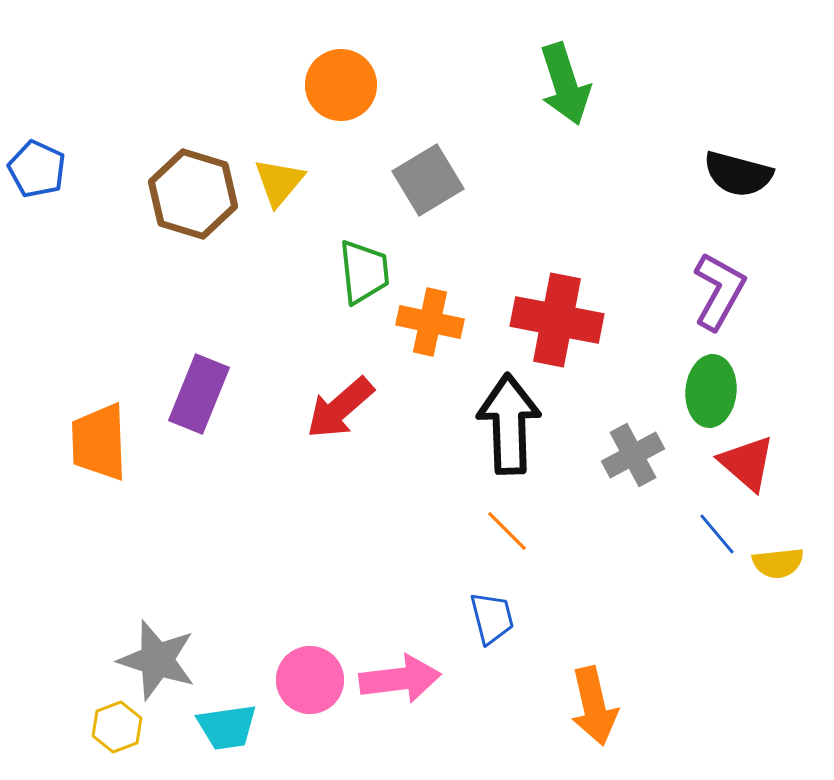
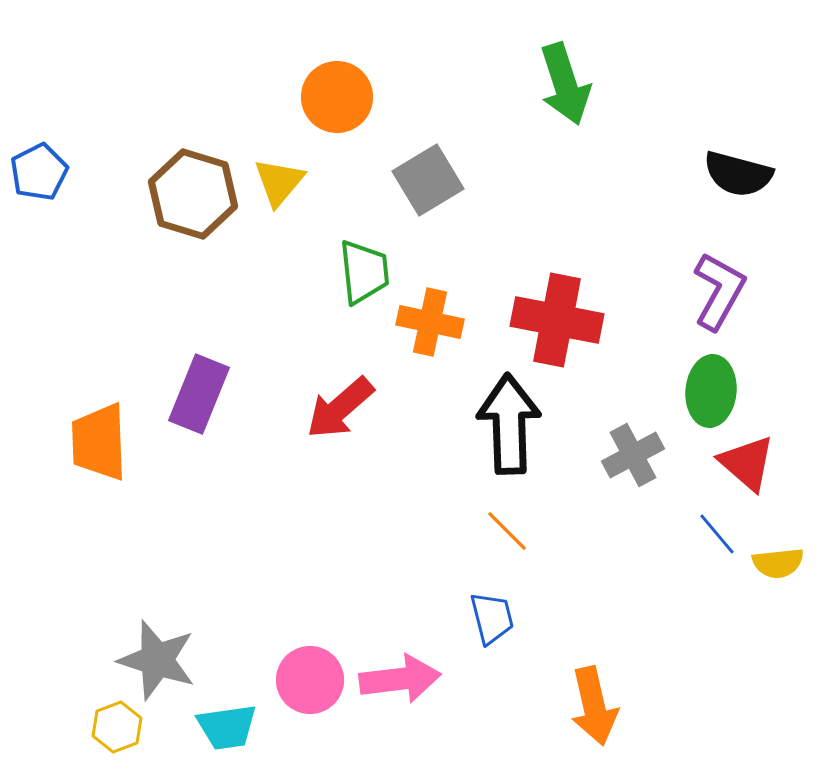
orange circle: moved 4 px left, 12 px down
blue pentagon: moved 2 px right, 3 px down; rotated 20 degrees clockwise
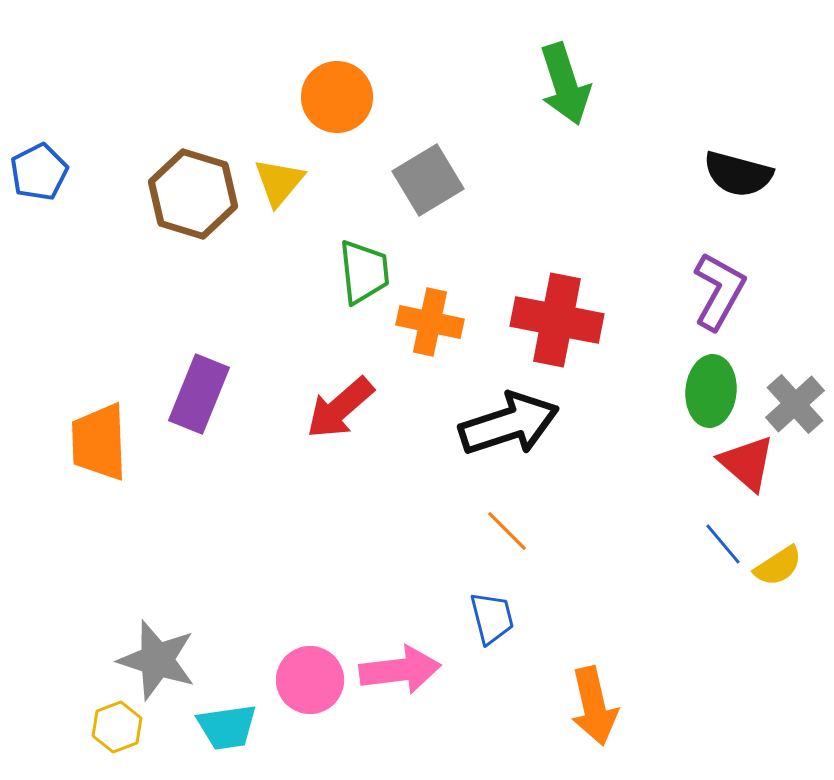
black arrow: rotated 74 degrees clockwise
gray cross: moved 162 px right, 51 px up; rotated 14 degrees counterclockwise
blue line: moved 6 px right, 10 px down
yellow semicircle: moved 3 px down; rotated 27 degrees counterclockwise
pink arrow: moved 9 px up
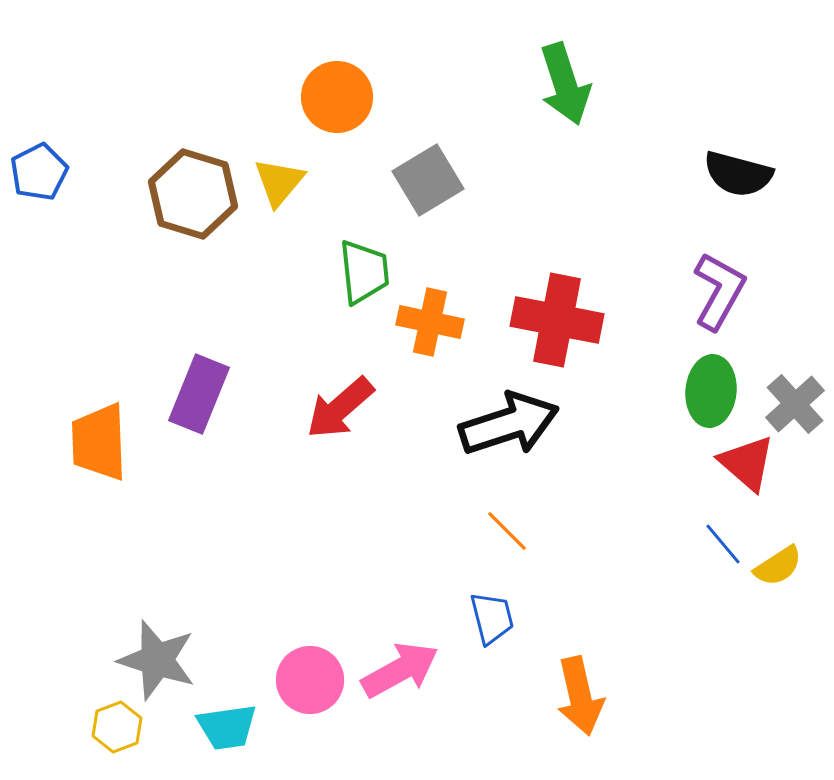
pink arrow: rotated 22 degrees counterclockwise
orange arrow: moved 14 px left, 10 px up
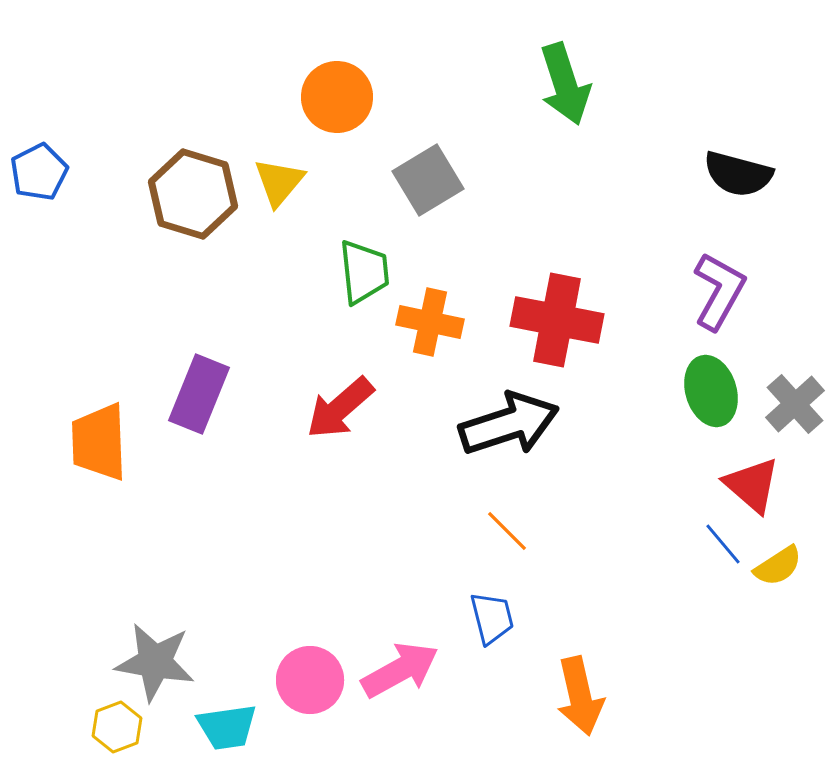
green ellipse: rotated 22 degrees counterclockwise
red triangle: moved 5 px right, 22 px down
gray star: moved 2 px left, 2 px down; rotated 8 degrees counterclockwise
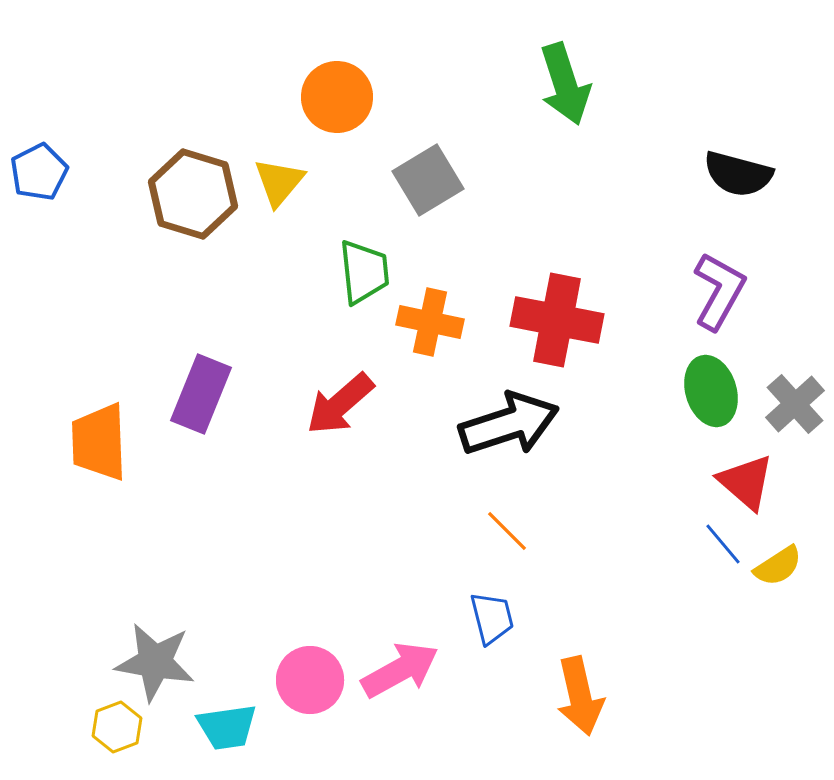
purple rectangle: moved 2 px right
red arrow: moved 4 px up
red triangle: moved 6 px left, 3 px up
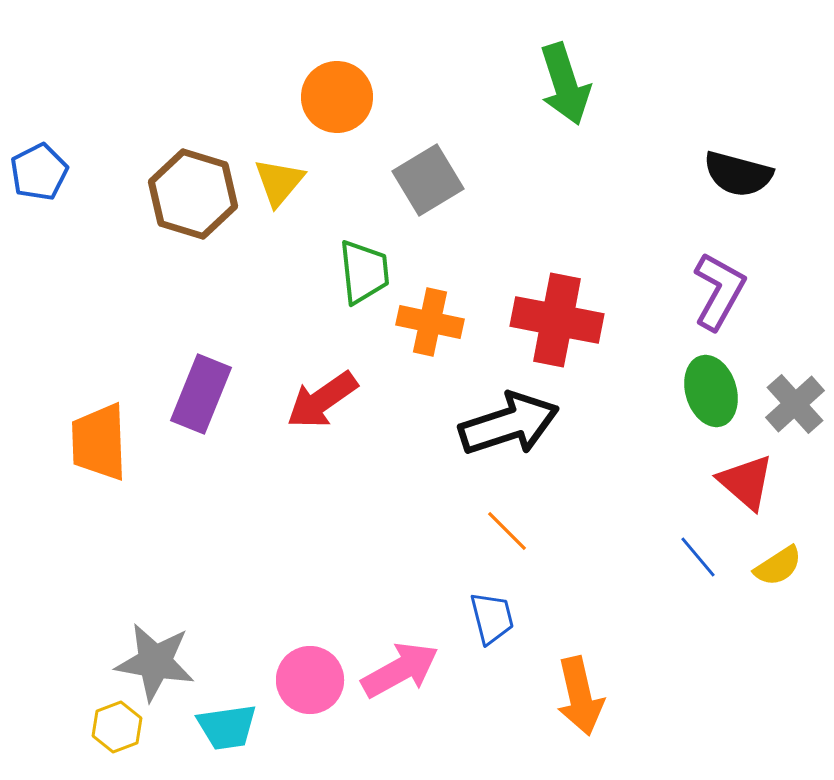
red arrow: moved 18 px left, 4 px up; rotated 6 degrees clockwise
blue line: moved 25 px left, 13 px down
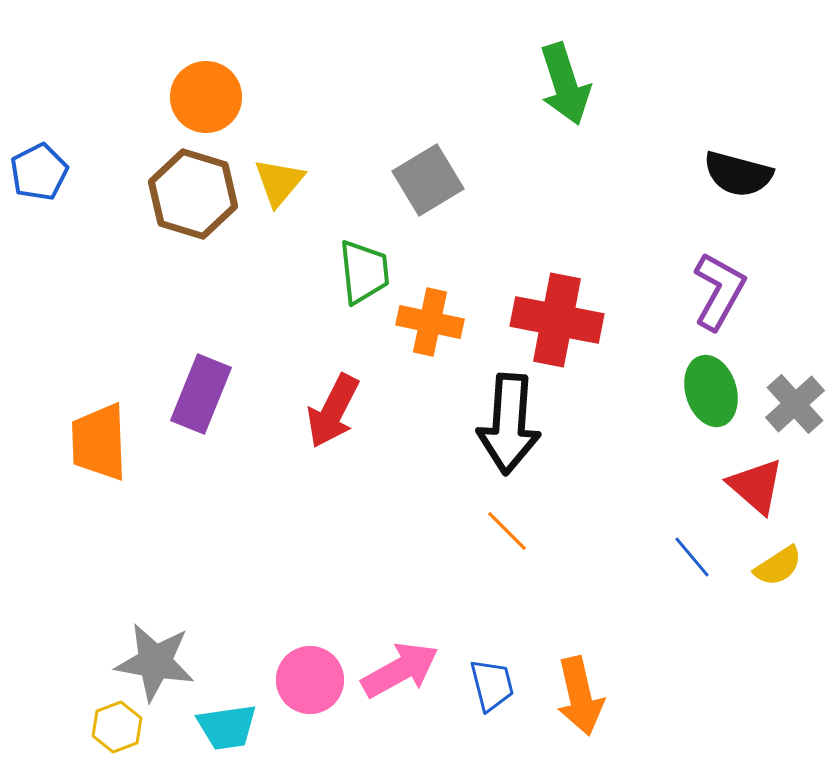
orange circle: moved 131 px left
red arrow: moved 11 px right, 11 px down; rotated 28 degrees counterclockwise
black arrow: rotated 112 degrees clockwise
red triangle: moved 10 px right, 4 px down
blue line: moved 6 px left
blue trapezoid: moved 67 px down
